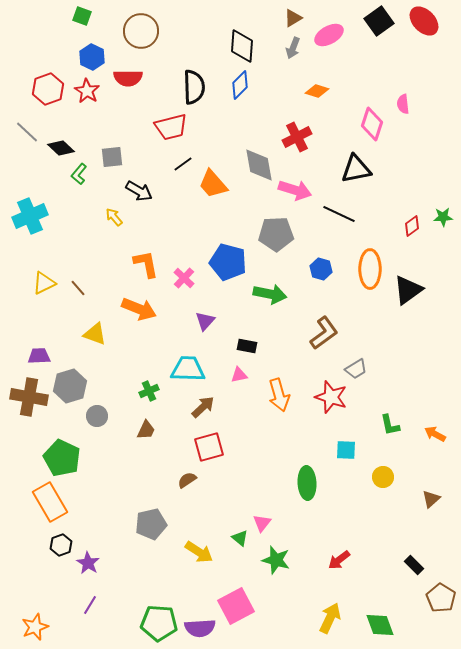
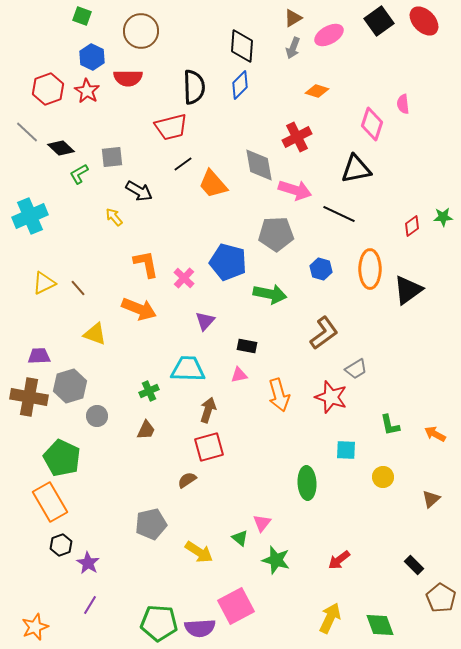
green L-shape at (79, 174): rotated 20 degrees clockwise
brown arrow at (203, 407): moved 5 px right, 3 px down; rotated 30 degrees counterclockwise
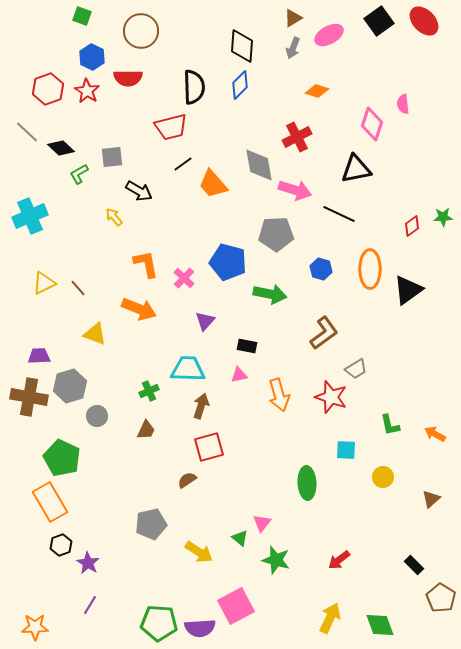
brown arrow at (208, 410): moved 7 px left, 4 px up
orange star at (35, 627): rotated 20 degrees clockwise
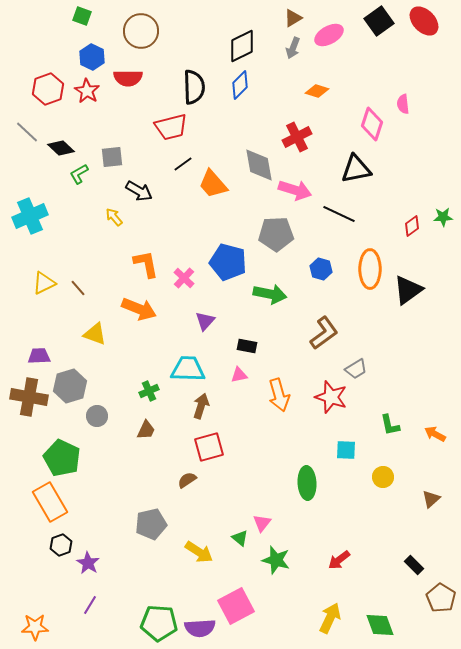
black diamond at (242, 46): rotated 60 degrees clockwise
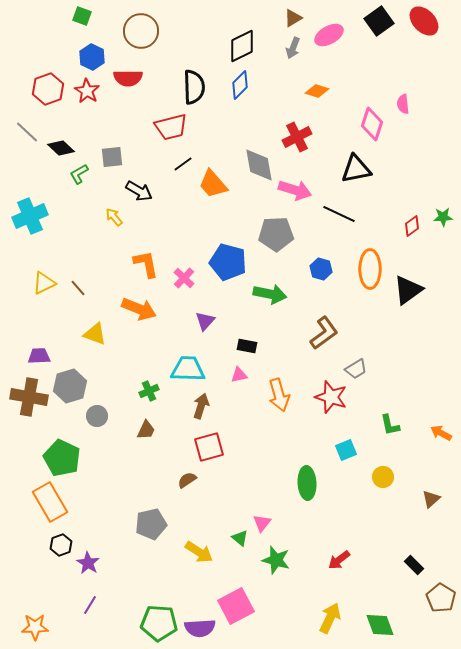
orange arrow at (435, 434): moved 6 px right, 1 px up
cyan square at (346, 450): rotated 25 degrees counterclockwise
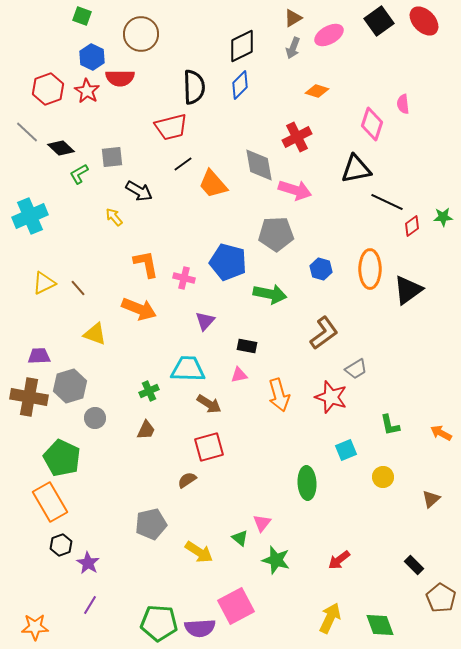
brown circle at (141, 31): moved 3 px down
red semicircle at (128, 78): moved 8 px left
black line at (339, 214): moved 48 px right, 12 px up
pink cross at (184, 278): rotated 30 degrees counterclockwise
brown arrow at (201, 406): moved 8 px right, 2 px up; rotated 105 degrees clockwise
gray circle at (97, 416): moved 2 px left, 2 px down
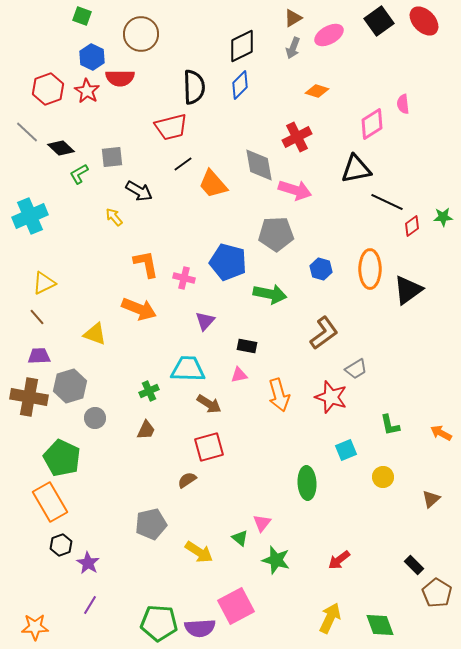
pink diamond at (372, 124): rotated 40 degrees clockwise
brown line at (78, 288): moved 41 px left, 29 px down
brown pentagon at (441, 598): moved 4 px left, 5 px up
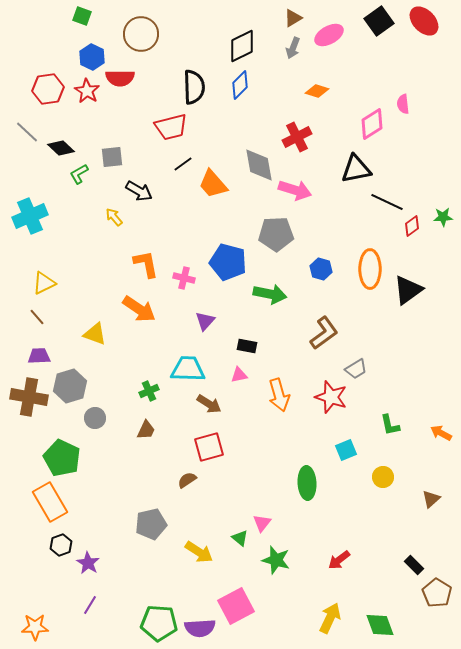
red hexagon at (48, 89): rotated 12 degrees clockwise
orange arrow at (139, 309): rotated 12 degrees clockwise
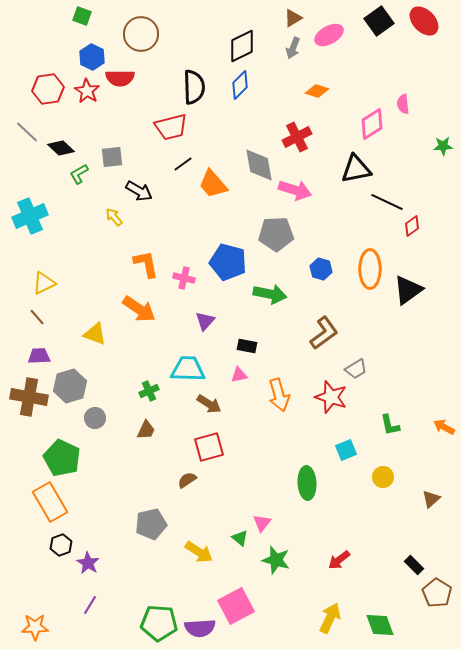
green star at (443, 217): moved 71 px up
orange arrow at (441, 433): moved 3 px right, 6 px up
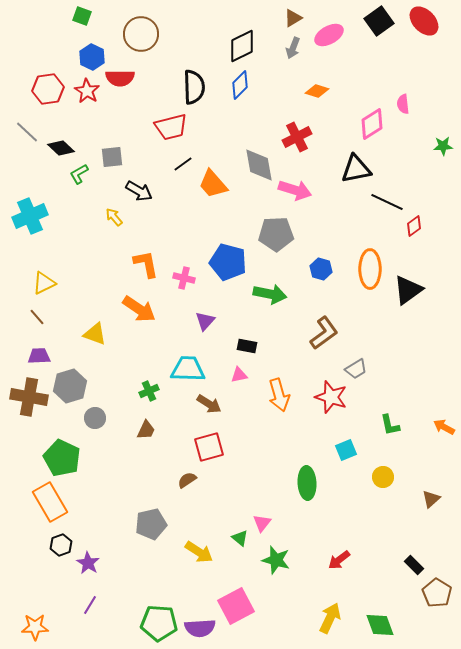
red diamond at (412, 226): moved 2 px right
